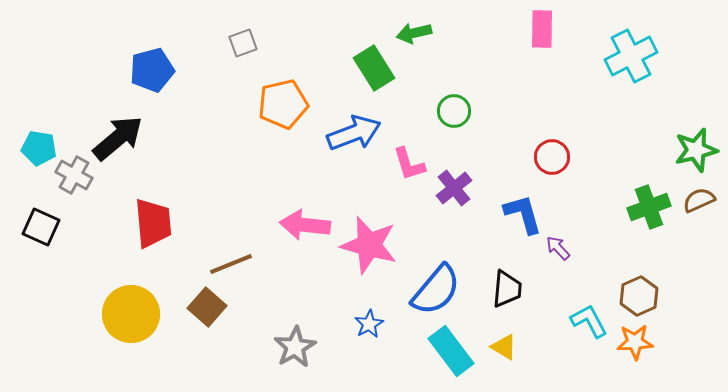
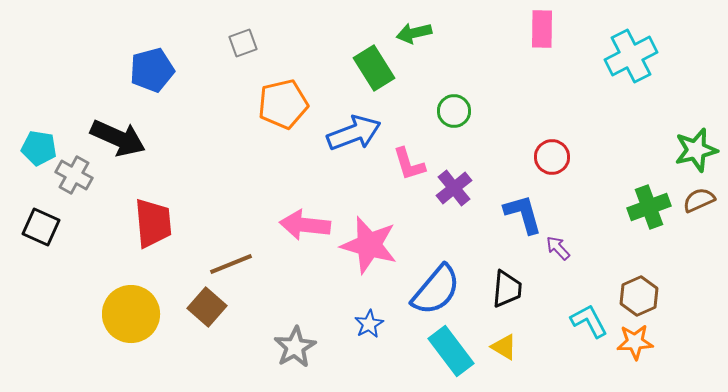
black arrow: rotated 64 degrees clockwise
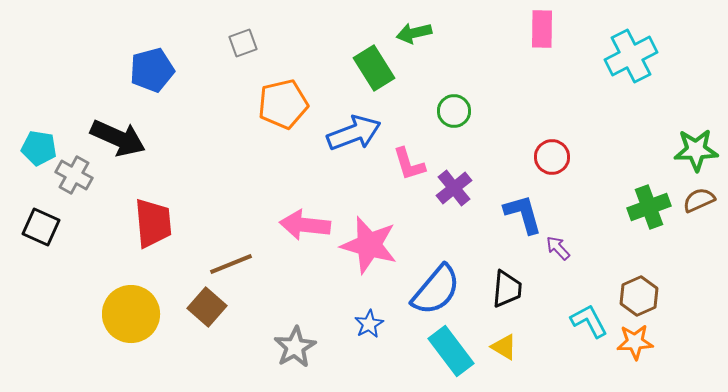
green star: rotated 12 degrees clockwise
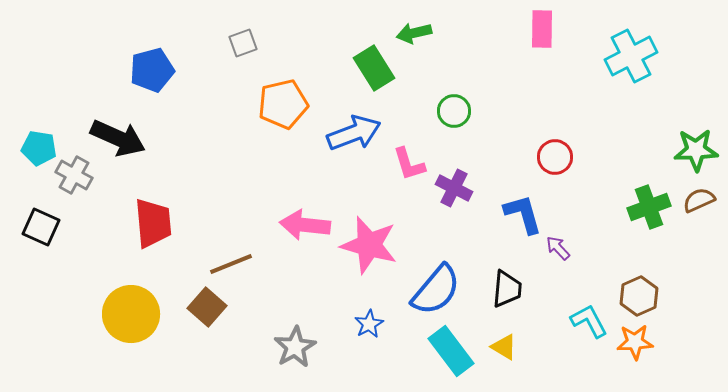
red circle: moved 3 px right
purple cross: rotated 24 degrees counterclockwise
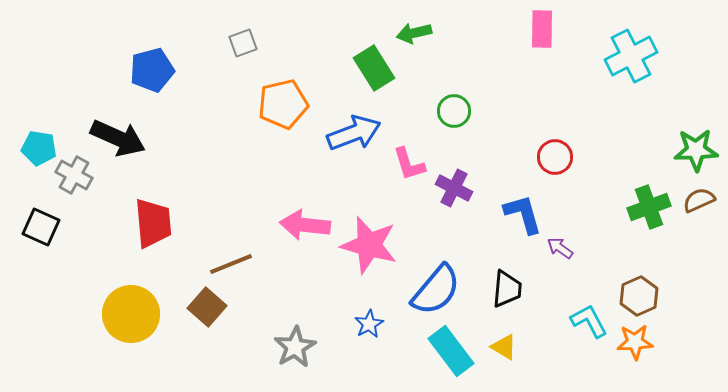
purple arrow: moved 2 px right; rotated 12 degrees counterclockwise
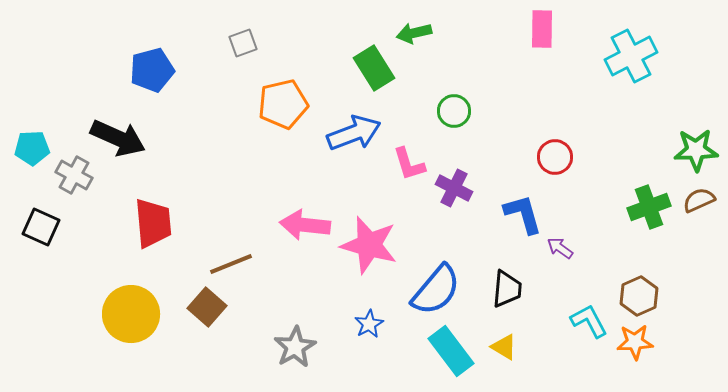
cyan pentagon: moved 7 px left; rotated 12 degrees counterclockwise
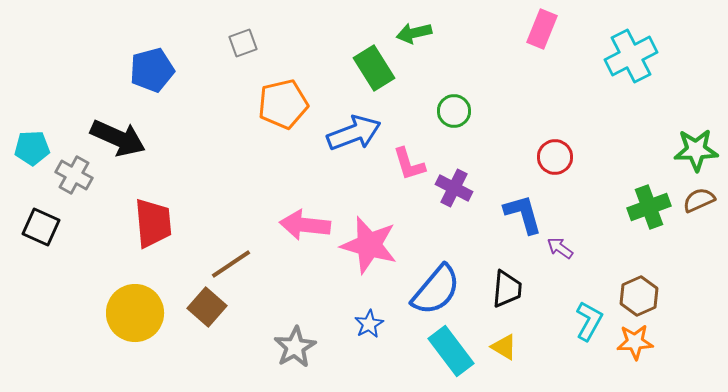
pink rectangle: rotated 21 degrees clockwise
brown line: rotated 12 degrees counterclockwise
yellow circle: moved 4 px right, 1 px up
cyan L-shape: rotated 57 degrees clockwise
